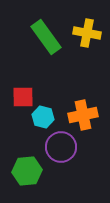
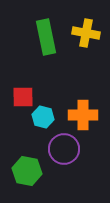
yellow cross: moved 1 px left
green rectangle: rotated 24 degrees clockwise
orange cross: rotated 12 degrees clockwise
purple circle: moved 3 px right, 2 px down
green hexagon: rotated 16 degrees clockwise
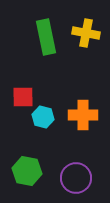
purple circle: moved 12 px right, 29 px down
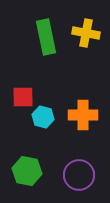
purple circle: moved 3 px right, 3 px up
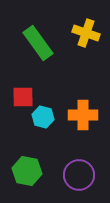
yellow cross: rotated 8 degrees clockwise
green rectangle: moved 8 px left, 6 px down; rotated 24 degrees counterclockwise
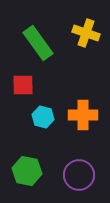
red square: moved 12 px up
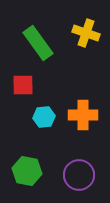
cyan hexagon: moved 1 px right; rotated 20 degrees counterclockwise
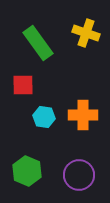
cyan hexagon: rotated 15 degrees clockwise
green hexagon: rotated 12 degrees clockwise
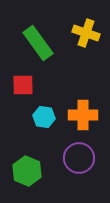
purple circle: moved 17 px up
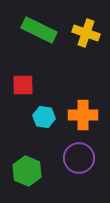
green rectangle: moved 1 px right, 13 px up; rotated 28 degrees counterclockwise
